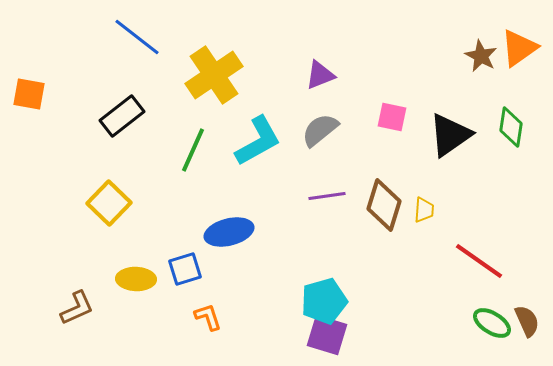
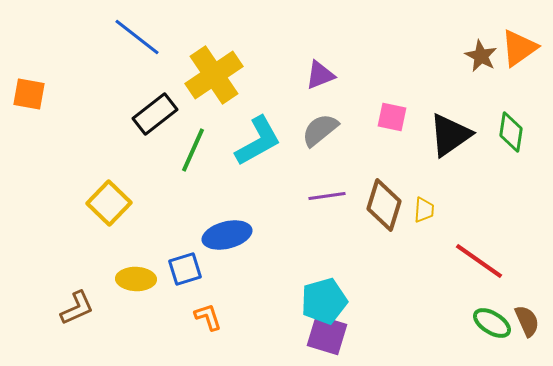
black rectangle: moved 33 px right, 2 px up
green diamond: moved 5 px down
blue ellipse: moved 2 px left, 3 px down
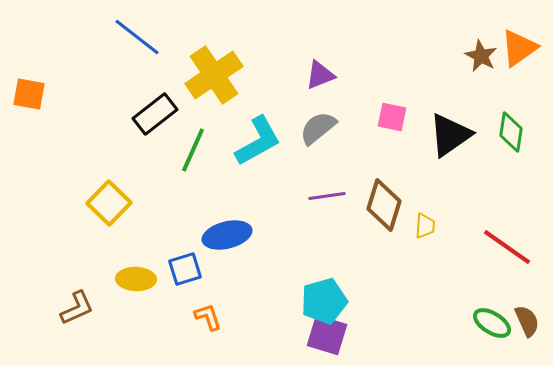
gray semicircle: moved 2 px left, 2 px up
yellow trapezoid: moved 1 px right, 16 px down
red line: moved 28 px right, 14 px up
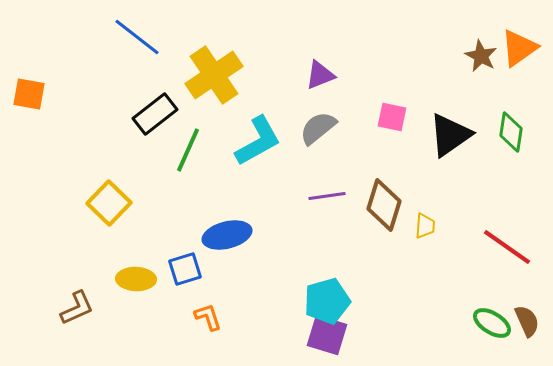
green line: moved 5 px left
cyan pentagon: moved 3 px right
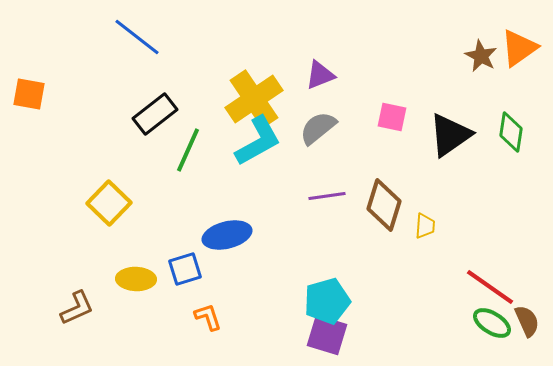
yellow cross: moved 40 px right, 24 px down
red line: moved 17 px left, 40 px down
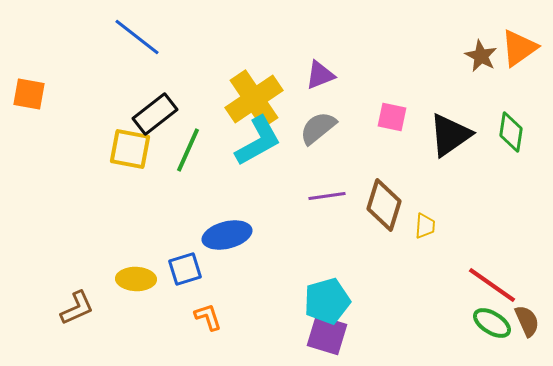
yellow square: moved 21 px right, 54 px up; rotated 33 degrees counterclockwise
red line: moved 2 px right, 2 px up
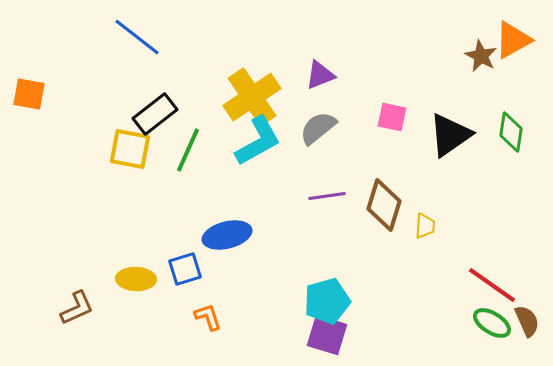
orange triangle: moved 6 px left, 8 px up; rotated 6 degrees clockwise
yellow cross: moved 2 px left, 2 px up
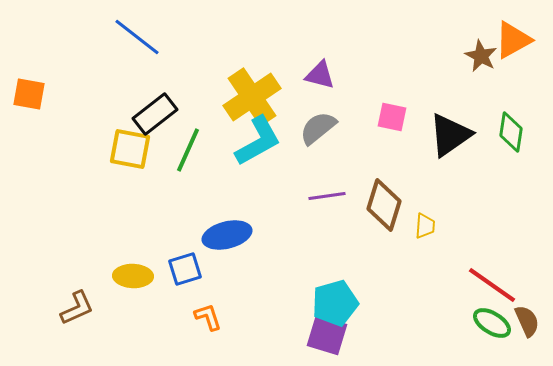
purple triangle: rotated 36 degrees clockwise
yellow ellipse: moved 3 px left, 3 px up
cyan pentagon: moved 8 px right, 2 px down
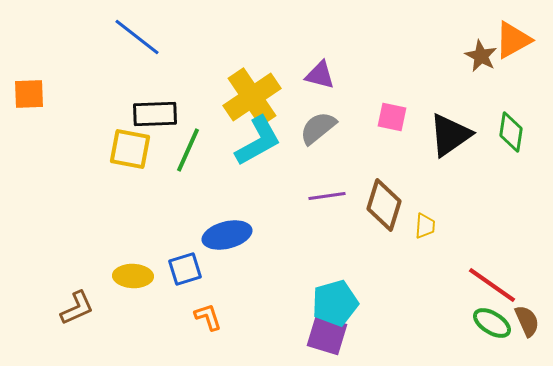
orange square: rotated 12 degrees counterclockwise
black rectangle: rotated 36 degrees clockwise
